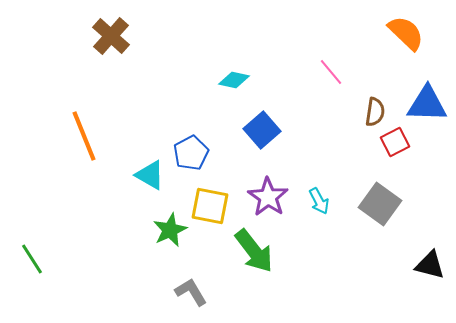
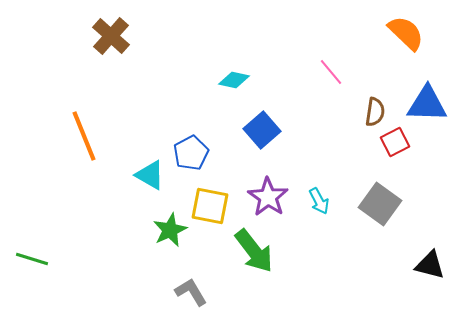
green line: rotated 40 degrees counterclockwise
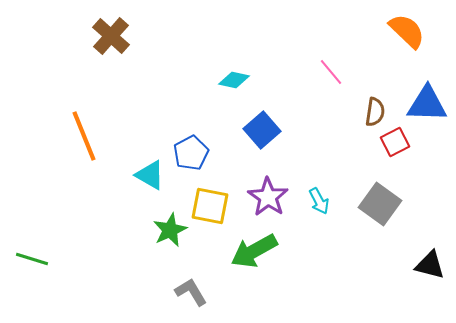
orange semicircle: moved 1 px right, 2 px up
green arrow: rotated 99 degrees clockwise
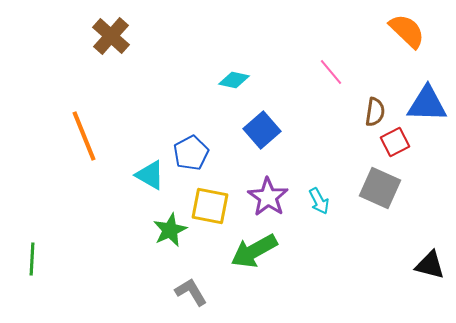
gray square: moved 16 px up; rotated 12 degrees counterclockwise
green line: rotated 76 degrees clockwise
